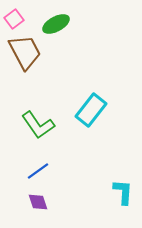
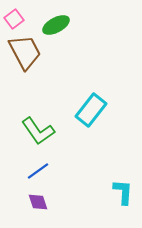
green ellipse: moved 1 px down
green L-shape: moved 6 px down
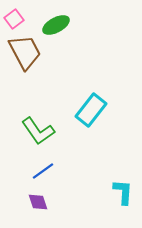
blue line: moved 5 px right
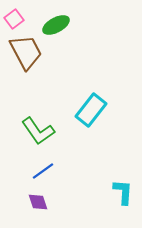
brown trapezoid: moved 1 px right
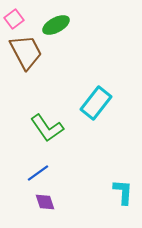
cyan rectangle: moved 5 px right, 7 px up
green L-shape: moved 9 px right, 3 px up
blue line: moved 5 px left, 2 px down
purple diamond: moved 7 px right
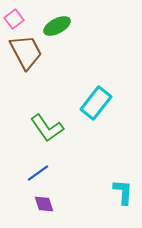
green ellipse: moved 1 px right, 1 px down
purple diamond: moved 1 px left, 2 px down
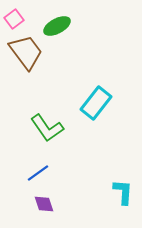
brown trapezoid: rotated 9 degrees counterclockwise
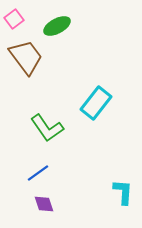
brown trapezoid: moved 5 px down
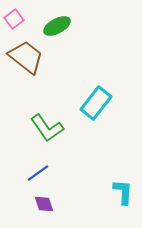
brown trapezoid: rotated 15 degrees counterclockwise
